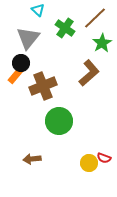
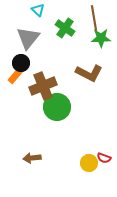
brown line: moved 1 px left; rotated 55 degrees counterclockwise
green star: moved 1 px left, 5 px up; rotated 30 degrees clockwise
brown L-shape: rotated 68 degrees clockwise
green circle: moved 2 px left, 14 px up
brown arrow: moved 1 px up
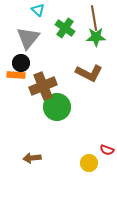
green star: moved 5 px left, 1 px up
orange rectangle: rotated 54 degrees clockwise
red semicircle: moved 3 px right, 8 px up
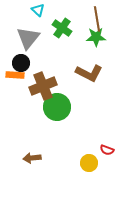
brown line: moved 3 px right, 1 px down
green cross: moved 3 px left
orange rectangle: moved 1 px left
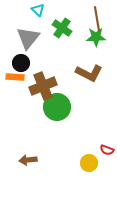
orange rectangle: moved 2 px down
brown arrow: moved 4 px left, 2 px down
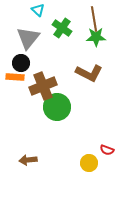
brown line: moved 3 px left
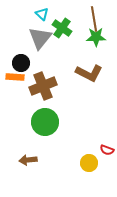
cyan triangle: moved 4 px right, 4 px down
gray triangle: moved 12 px right
green circle: moved 12 px left, 15 px down
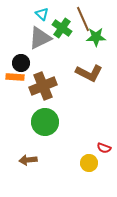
brown line: moved 11 px left; rotated 15 degrees counterclockwise
gray triangle: rotated 25 degrees clockwise
red semicircle: moved 3 px left, 2 px up
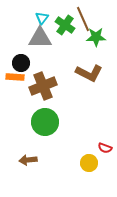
cyan triangle: moved 4 px down; rotated 24 degrees clockwise
green cross: moved 3 px right, 3 px up
gray triangle: rotated 25 degrees clockwise
red semicircle: moved 1 px right
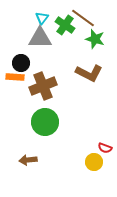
brown line: moved 1 px up; rotated 30 degrees counterclockwise
green star: moved 1 px left, 2 px down; rotated 18 degrees clockwise
yellow circle: moved 5 px right, 1 px up
